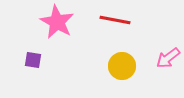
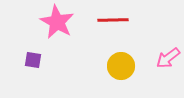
red line: moved 2 px left; rotated 12 degrees counterclockwise
yellow circle: moved 1 px left
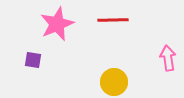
pink star: moved 2 px down; rotated 20 degrees clockwise
pink arrow: rotated 120 degrees clockwise
yellow circle: moved 7 px left, 16 px down
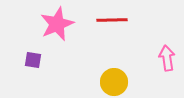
red line: moved 1 px left
pink arrow: moved 1 px left
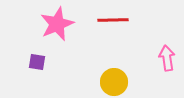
red line: moved 1 px right
purple square: moved 4 px right, 2 px down
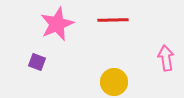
pink arrow: moved 1 px left
purple square: rotated 12 degrees clockwise
